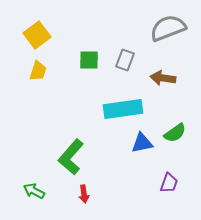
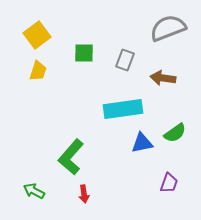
green square: moved 5 px left, 7 px up
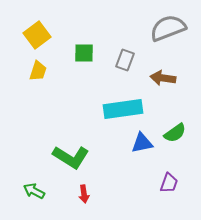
green L-shape: rotated 99 degrees counterclockwise
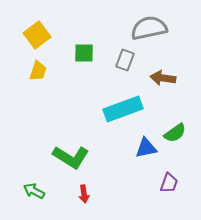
gray semicircle: moved 19 px left; rotated 9 degrees clockwise
cyan rectangle: rotated 12 degrees counterclockwise
blue triangle: moved 4 px right, 5 px down
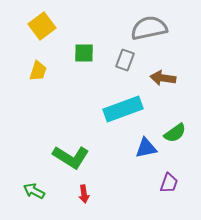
yellow square: moved 5 px right, 9 px up
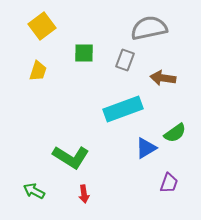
blue triangle: rotated 20 degrees counterclockwise
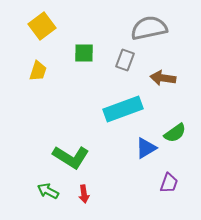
green arrow: moved 14 px right
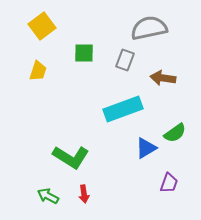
green arrow: moved 5 px down
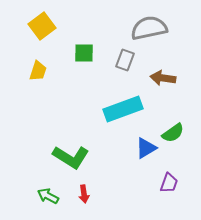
green semicircle: moved 2 px left
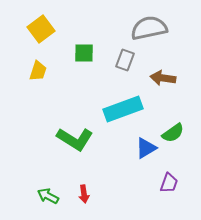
yellow square: moved 1 px left, 3 px down
green L-shape: moved 4 px right, 18 px up
